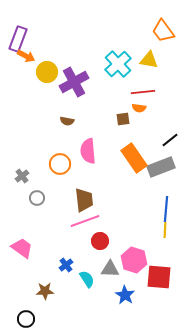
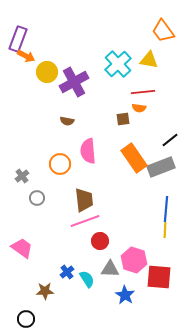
blue cross: moved 1 px right, 7 px down
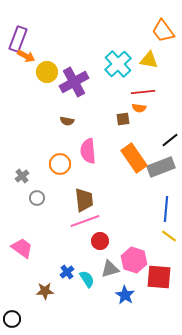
yellow line: moved 4 px right, 6 px down; rotated 56 degrees counterclockwise
gray triangle: rotated 18 degrees counterclockwise
black circle: moved 14 px left
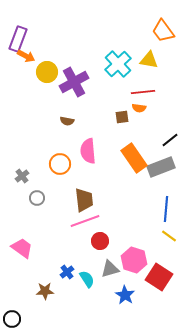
brown square: moved 1 px left, 2 px up
red square: rotated 28 degrees clockwise
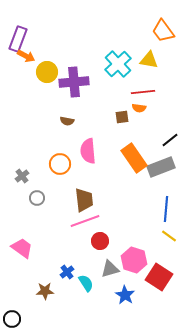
purple cross: rotated 24 degrees clockwise
cyan semicircle: moved 1 px left, 4 px down
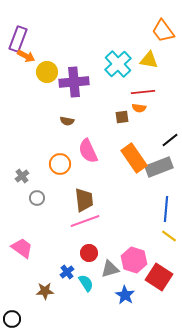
pink semicircle: rotated 20 degrees counterclockwise
gray rectangle: moved 2 px left
red circle: moved 11 px left, 12 px down
